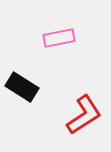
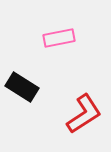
red L-shape: moved 1 px up
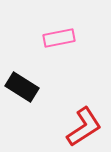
red L-shape: moved 13 px down
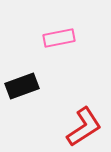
black rectangle: moved 1 px up; rotated 52 degrees counterclockwise
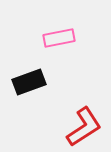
black rectangle: moved 7 px right, 4 px up
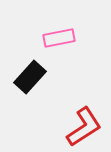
black rectangle: moved 1 px right, 5 px up; rotated 28 degrees counterclockwise
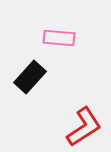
pink rectangle: rotated 16 degrees clockwise
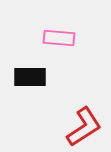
black rectangle: rotated 48 degrees clockwise
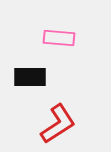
red L-shape: moved 26 px left, 3 px up
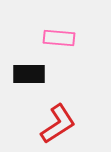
black rectangle: moved 1 px left, 3 px up
